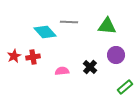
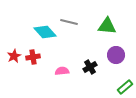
gray line: rotated 12 degrees clockwise
black cross: rotated 16 degrees clockwise
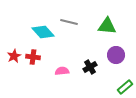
cyan diamond: moved 2 px left
red cross: rotated 16 degrees clockwise
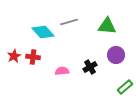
gray line: rotated 30 degrees counterclockwise
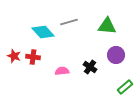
red star: rotated 24 degrees counterclockwise
black cross: rotated 24 degrees counterclockwise
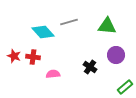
pink semicircle: moved 9 px left, 3 px down
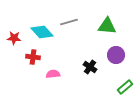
cyan diamond: moved 1 px left
red star: moved 18 px up; rotated 16 degrees counterclockwise
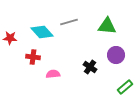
red star: moved 4 px left
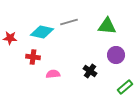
cyan diamond: rotated 35 degrees counterclockwise
black cross: moved 4 px down
